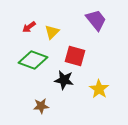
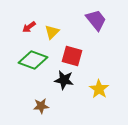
red square: moved 3 px left
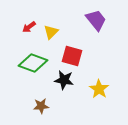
yellow triangle: moved 1 px left
green diamond: moved 3 px down
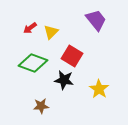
red arrow: moved 1 px right, 1 px down
red square: rotated 15 degrees clockwise
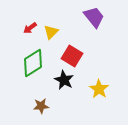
purple trapezoid: moved 2 px left, 3 px up
green diamond: rotated 52 degrees counterclockwise
black star: rotated 18 degrees clockwise
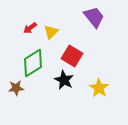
yellow star: moved 1 px up
brown star: moved 25 px left, 18 px up
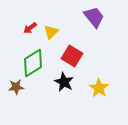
black star: moved 2 px down
brown star: moved 1 px up
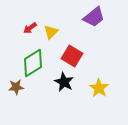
purple trapezoid: rotated 90 degrees clockwise
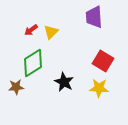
purple trapezoid: rotated 125 degrees clockwise
red arrow: moved 1 px right, 2 px down
red square: moved 31 px right, 5 px down
yellow star: rotated 30 degrees counterclockwise
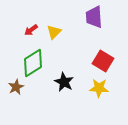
yellow triangle: moved 3 px right
brown star: rotated 21 degrees counterclockwise
